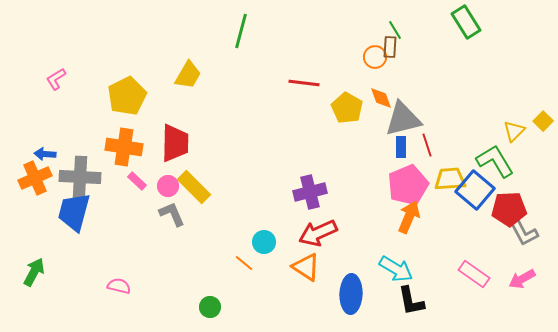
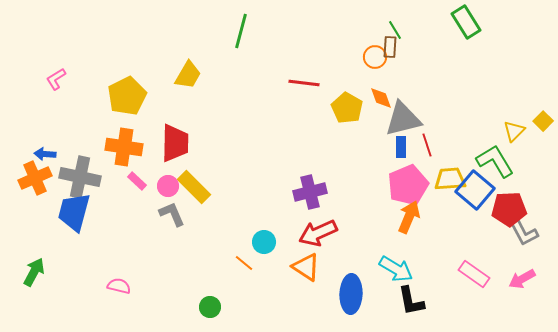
gray cross at (80, 177): rotated 9 degrees clockwise
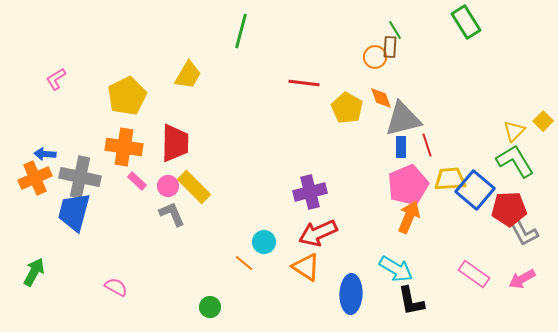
green L-shape at (495, 161): moved 20 px right
pink semicircle at (119, 286): moved 3 px left, 1 px down; rotated 15 degrees clockwise
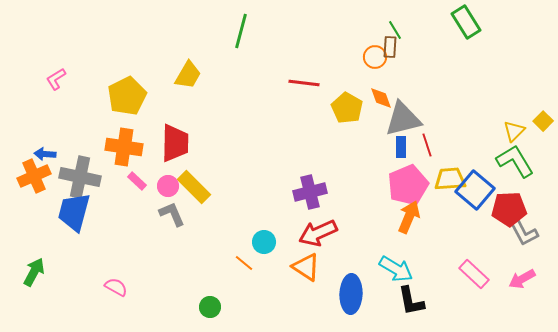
orange cross at (35, 178): moved 1 px left, 2 px up
pink rectangle at (474, 274): rotated 8 degrees clockwise
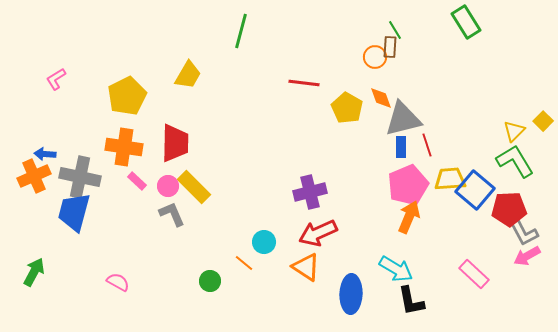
pink arrow at (522, 279): moved 5 px right, 23 px up
pink semicircle at (116, 287): moved 2 px right, 5 px up
green circle at (210, 307): moved 26 px up
